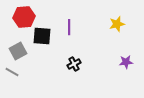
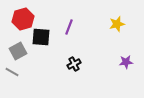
red hexagon: moved 1 px left, 2 px down; rotated 10 degrees counterclockwise
purple line: rotated 21 degrees clockwise
black square: moved 1 px left, 1 px down
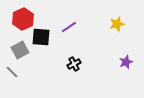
red hexagon: rotated 10 degrees counterclockwise
purple line: rotated 35 degrees clockwise
gray square: moved 2 px right, 1 px up
purple star: rotated 16 degrees counterclockwise
gray line: rotated 16 degrees clockwise
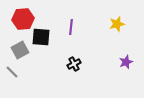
red hexagon: rotated 20 degrees clockwise
purple line: moved 2 px right; rotated 49 degrees counterclockwise
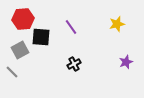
purple line: rotated 42 degrees counterclockwise
